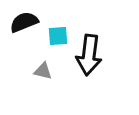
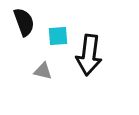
black semicircle: rotated 92 degrees clockwise
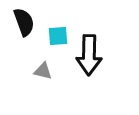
black arrow: rotated 6 degrees counterclockwise
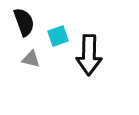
cyan square: rotated 15 degrees counterclockwise
gray triangle: moved 12 px left, 12 px up
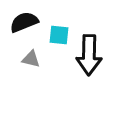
black semicircle: rotated 92 degrees counterclockwise
cyan square: moved 1 px right, 1 px up; rotated 25 degrees clockwise
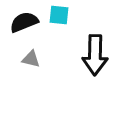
cyan square: moved 20 px up
black arrow: moved 6 px right
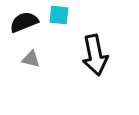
black arrow: rotated 12 degrees counterclockwise
